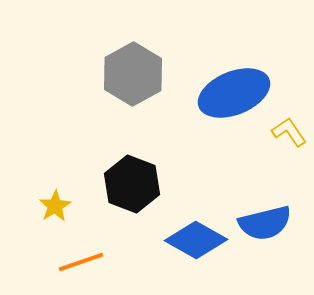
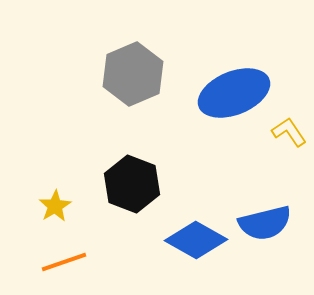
gray hexagon: rotated 6 degrees clockwise
orange line: moved 17 px left
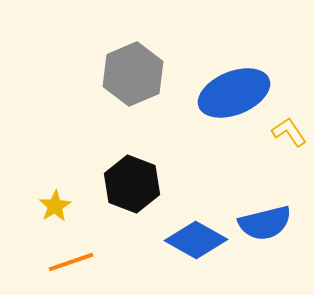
orange line: moved 7 px right
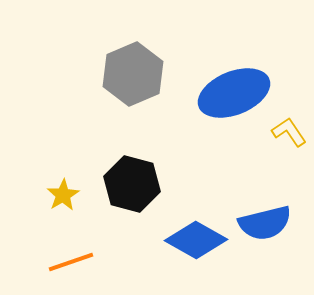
black hexagon: rotated 6 degrees counterclockwise
yellow star: moved 8 px right, 11 px up
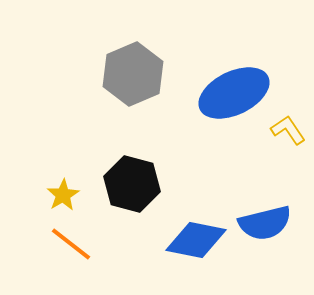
blue ellipse: rotated 4 degrees counterclockwise
yellow L-shape: moved 1 px left, 2 px up
blue diamond: rotated 18 degrees counterclockwise
orange line: moved 18 px up; rotated 57 degrees clockwise
